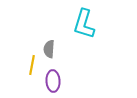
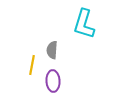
gray semicircle: moved 3 px right, 1 px down
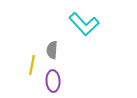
cyan L-shape: rotated 60 degrees counterclockwise
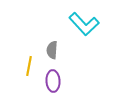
yellow line: moved 3 px left, 1 px down
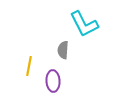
cyan L-shape: rotated 16 degrees clockwise
gray semicircle: moved 11 px right
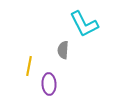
purple ellipse: moved 4 px left, 3 px down
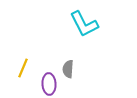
gray semicircle: moved 5 px right, 19 px down
yellow line: moved 6 px left, 2 px down; rotated 12 degrees clockwise
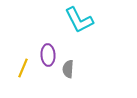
cyan L-shape: moved 5 px left, 4 px up
purple ellipse: moved 1 px left, 29 px up
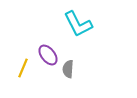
cyan L-shape: moved 1 px left, 4 px down
purple ellipse: rotated 35 degrees counterclockwise
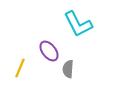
purple ellipse: moved 1 px right, 4 px up
yellow line: moved 3 px left
